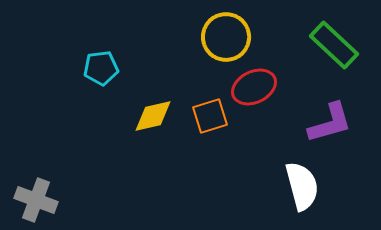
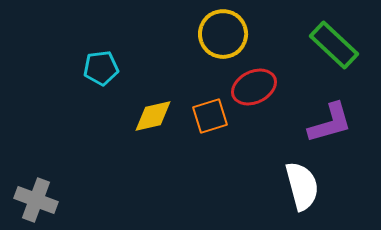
yellow circle: moved 3 px left, 3 px up
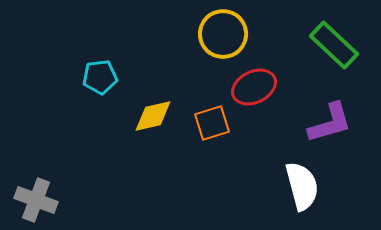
cyan pentagon: moved 1 px left, 9 px down
orange square: moved 2 px right, 7 px down
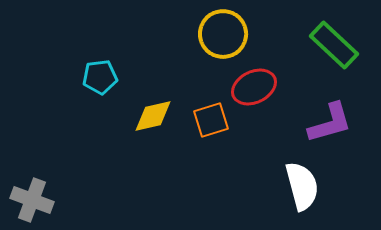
orange square: moved 1 px left, 3 px up
gray cross: moved 4 px left
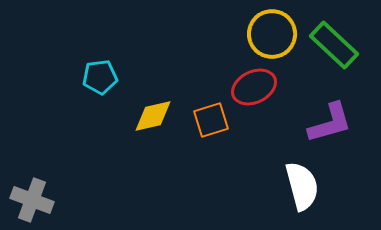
yellow circle: moved 49 px right
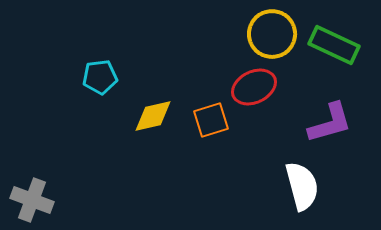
green rectangle: rotated 18 degrees counterclockwise
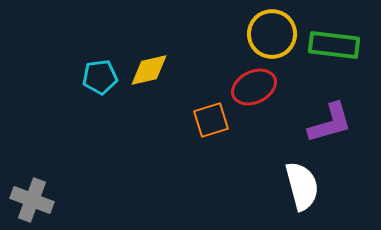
green rectangle: rotated 18 degrees counterclockwise
yellow diamond: moved 4 px left, 46 px up
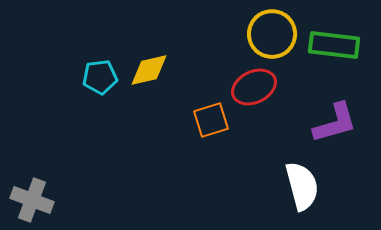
purple L-shape: moved 5 px right
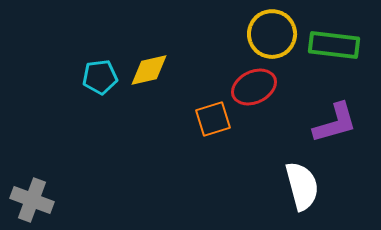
orange square: moved 2 px right, 1 px up
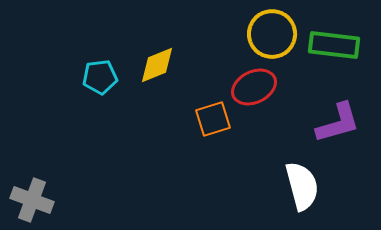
yellow diamond: moved 8 px right, 5 px up; rotated 9 degrees counterclockwise
purple L-shape: moved 3 px right
